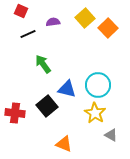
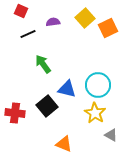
orange square: rotated 18 degrees clockwise
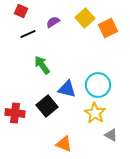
purple semicircle: rotated 24 degrees counterclockwise
green arrow: moved 1 px left, 1 px down
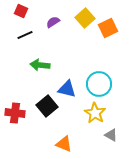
black line: moved 3 px left, 1 px down
green arrow: moved 2 px left; rotated 48 degrees counterclockwise
cyan circle: moved 1 px right, 1 px up
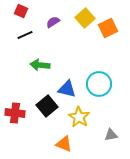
yellow star: moved 16 px left, 4 px down
gray triangle: rotated 40 degrees counterclockwise
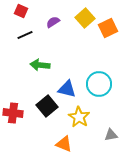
red cross: moved 2 px left
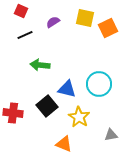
yellow square: rotated 36 degrees counterclockwise
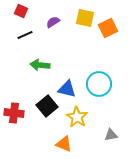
red cross: moved 1 px right
yellow star: moved 2 px left
